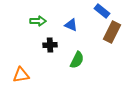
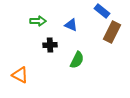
orange triangle: moved 1 px left; rotated 36 degrees clockwise
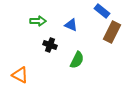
black cross: rotated 24 degrees clockwise
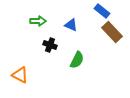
brown rectangle: rotated 70 degrees counterclockwise
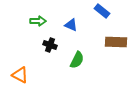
brown rectangle: moved 4 px right, 10 px down; rotated 45 degrees counterclockwise
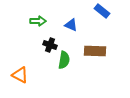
brown rectangle: moved 21 px left, 9 px down
green semicircle: moved 13 px left; rotated 18 degrees counterclockwise
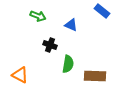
green arrow: moved 5 px up; rotated 21 degrees clockwise
brown rectangle: moved 25 px down
green semicircle: moved 4 px right, 4 px down
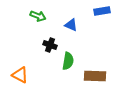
blue rectangle: rotated 49 degrees counterclockwise
green semicircle: moved 3 px up
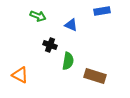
brown rectangle: rotated 15 degrees clockwise
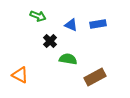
blue rectangle: moved 4 px left, 13 px down
black cross: moved 4 px up; rotated 24 degrees clockwise
green semicircle: moved 2 px up; rotated 90 degrees counterclockwise
brown rectangle: moved 1 px down; rotated 45 degrees counterclockwise
